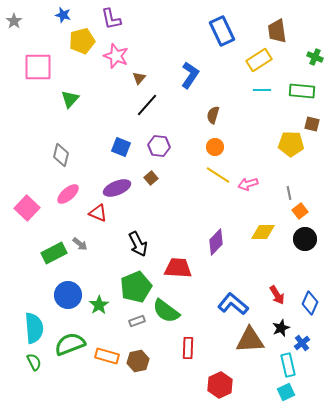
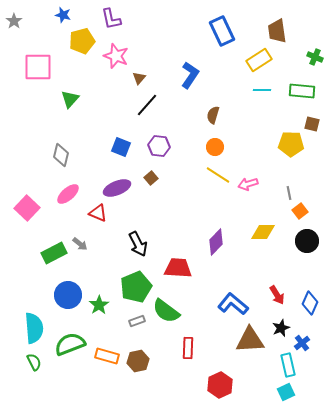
black circle at (305, 239): moved 2 px right, 2 px down
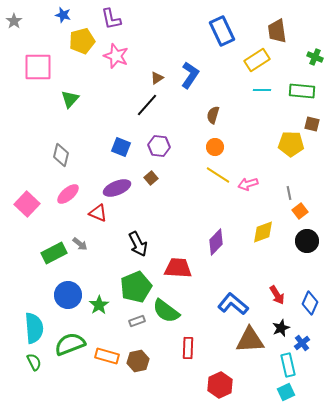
yellow rectangle at (259, 60): moved 2 px left
brown triangle at (139, 78): moved 18 px right; rotated 16 degrees clockwise
pink square at (27, 208): moved 4 px up
yellow diamond at (263, 232): rotated 20 degrees counterclockwise
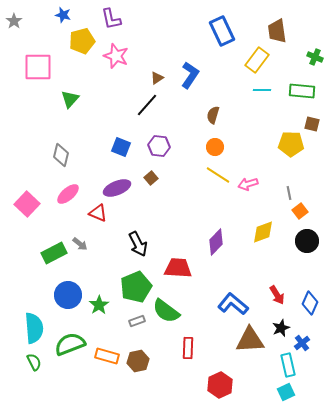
yellow rectangle at (257, 60): rotated 20 degrees counterclockwise
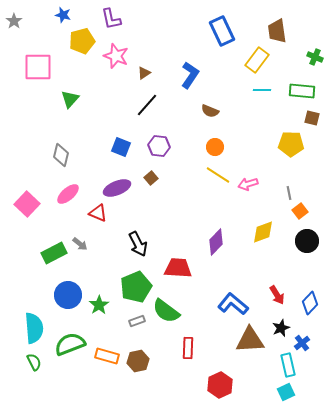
brown triangle at (157, 78): moved 13 px left, 5 px up
brown semicircle at (213, 115): moved 3 px left, 4 px up; rotated 84 degrees counterclockwise
brown square at (312, 124): moved 6 px up
blue diamond at (310, 303): rotated 20 degrees clockwise
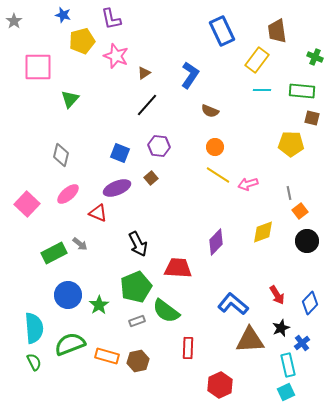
blue square at (121, 147): moved 1 px left, 6 px down
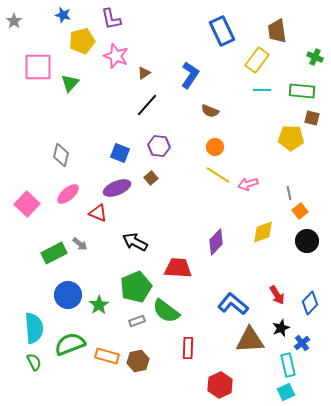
green triangle at (70, 99): moved 16 px up
yellow pentagon at (291, 144): moved 6 px up
black arrow at (138, 244): moved 3 px left, 2 px up; rotated 145 degrees clockwise
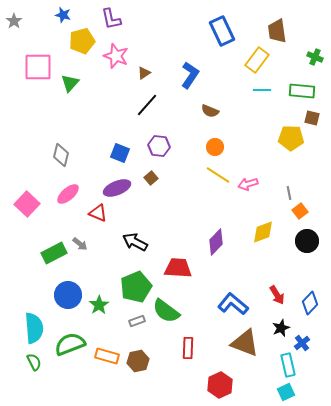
brown triangle at (250, 340): moved 5 px left, 3 px down; rotated 24 degrees clockwise
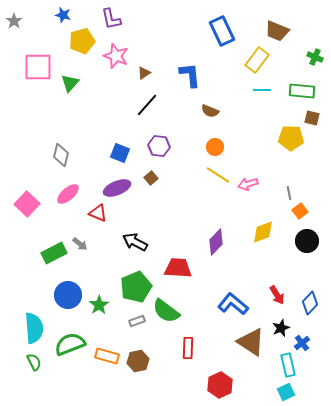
brown trapezoid at (277, 31): rotated 60 degrees counterclockwise
blue L-shape at (190, 75): rotated 40 degrees counterclockwise
brown triangle at (245, 343): moved 6 px right, 1 px up; rotated 12 degrees clockwise
